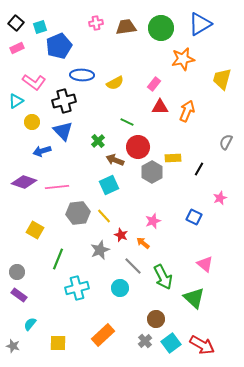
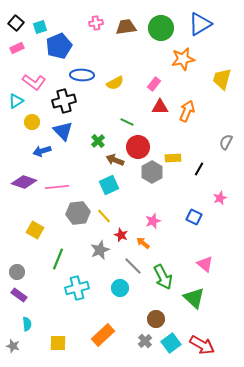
cyan semicircle at (30, 324): moved 3 px left; rotated 136 degrees clockwise
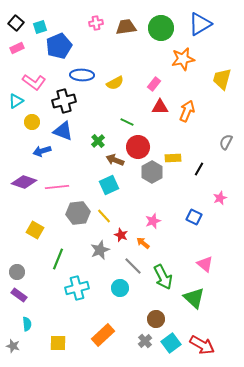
blue triangle at (63, 131): rotated 25 degrees counterclockwise
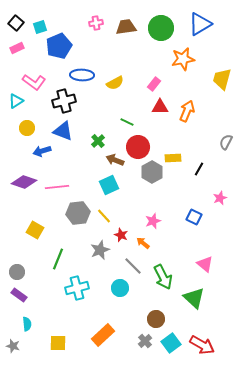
yellow circle at (32, 122): moved 5 px left, 6 px down
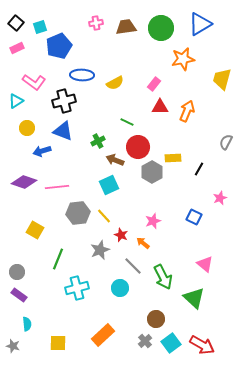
green cross at (98, 141): rotated 16 degrees clockwise
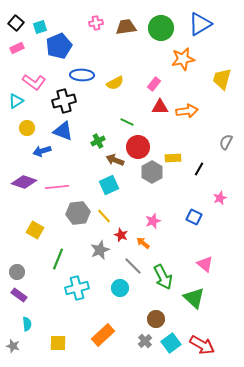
orange arrow at (187, 111): rotated 60 degrees clockwise
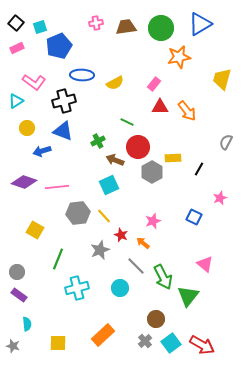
orange star at (183, 59): moved 4 px left, 2 px up
orange arrow at (187, 111): rotated 60 degrees clockwise
gray line at (133, 266): moved 3 px right
green triangle at (194, 298): moved 6 px left, 2 px up; rotated 25 degrees clockwise
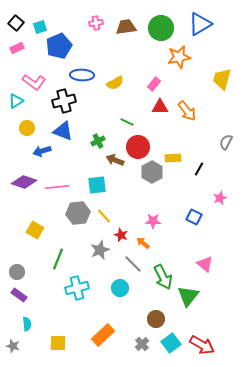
cyan square at (109, 185): moved 12 px left; rotated 18 degrees clockwise
pink star at (153, 221): rotated 21 degrees clockwise
gray line at (136, 266): moved 3 px left, 2 px up
gray cross at (145, 341): moved 3 px left, 3 px down
